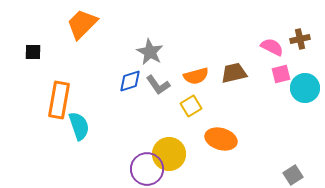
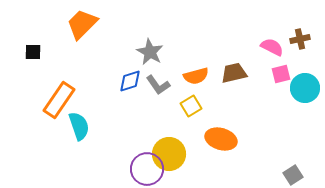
orange rectangle: rotated 24 degrees clockwise
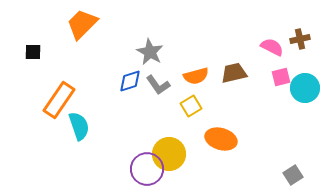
pink square: moved 3 px down
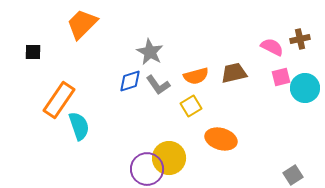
yellow circle: moved 4 px down
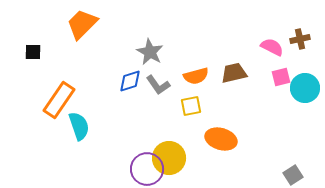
yellow square: rotated 20 degrees clockwise
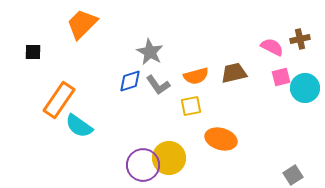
cyan semicircle: rotated 144 degrees clockwise
purple circle: moved 4 px left, 4 px up
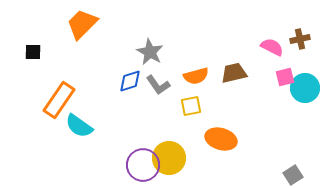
pink square: moved 4 px right
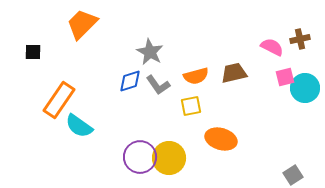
purple circle: moved 3 px left, 8 px up
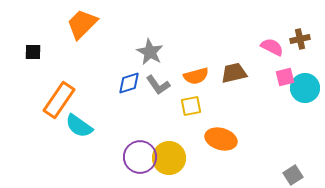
blue diamond: moved 1 px left, 2 px down
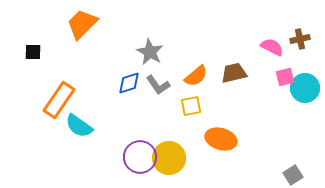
orange semicircle: rotated 25 degrees counterclockwise
